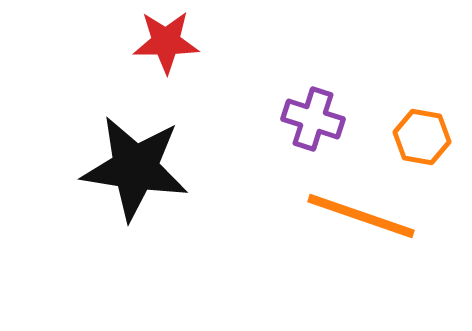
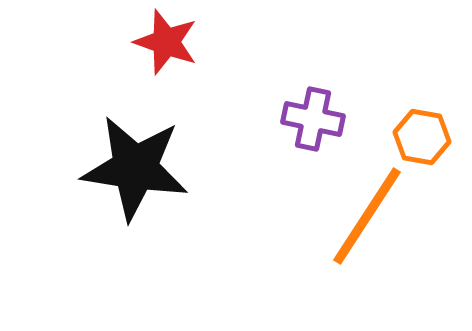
red star: rotated 20 degrees clockwise
purple cross: rotated 6 degrees counterclockwise
orange line: moved 6 px right; rotated 76 degrees counterclockwise
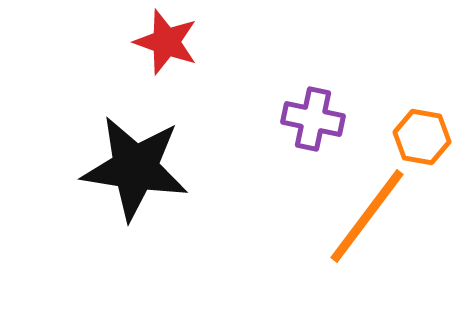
orange line: rotated 4 degrees clockwise
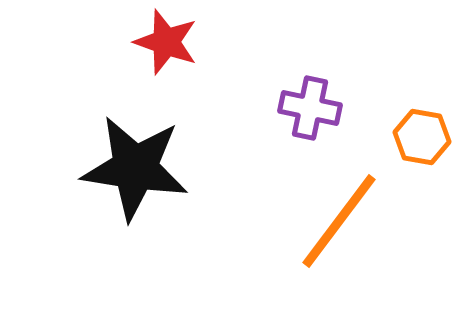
purple cross: moved 3 px left, 11 px up
orange line: moved 28 px left, 5 px down
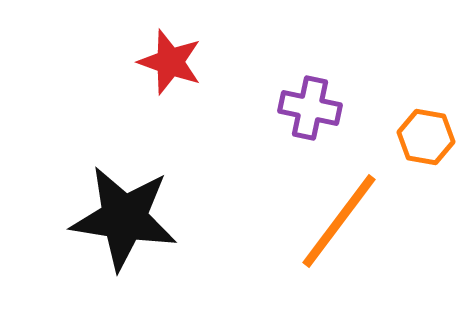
red star: moved 4 px right, 20 px down
orange hexagon: moved 4 px right
black star: moved 11 px left, 50 px down
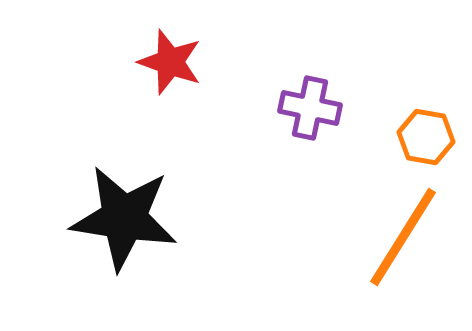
orange line: moved 64 px right, 16 px down; rotated 5 degrees counterclockwise
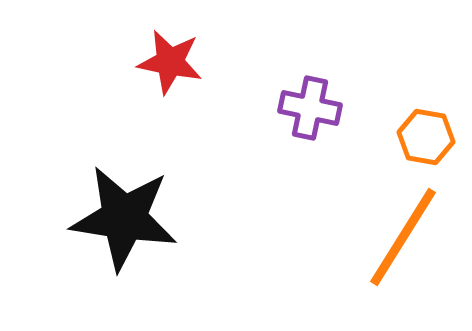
red star: rotated 8 degrees counterclockwise
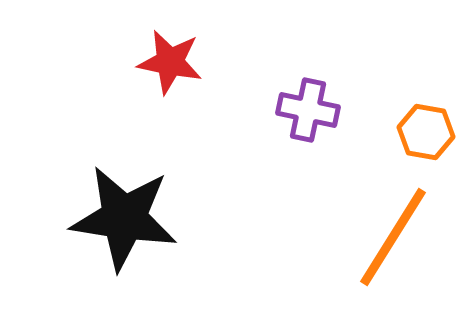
purple cross: moved 2 px left, 2 px down
orange hexagon: moved 5 px up
orange line: moved 10 px left
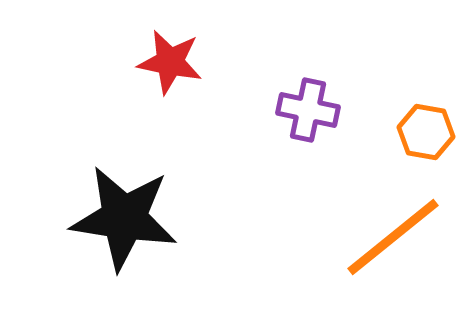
orange line: rotated 19 degrees clockwise
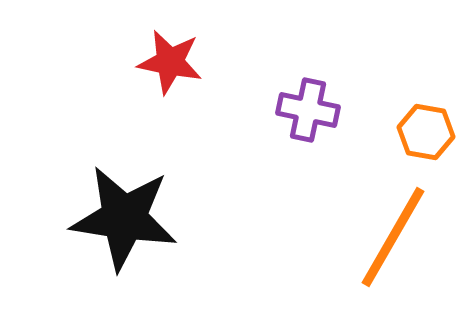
orange line: rotated 21 degrees counterclockwise
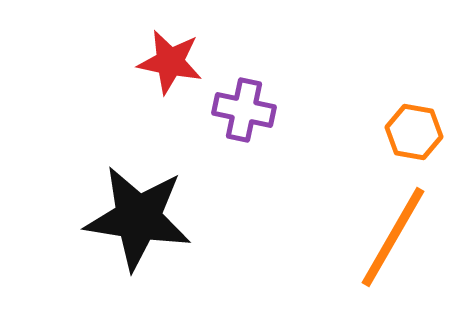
purple cross: moved 64 px left
orange hexagon: moved 12 px left
black star: moved 14 px right
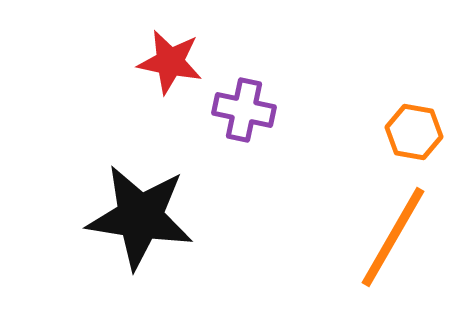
black star: moved 2 px right, 1 px up
